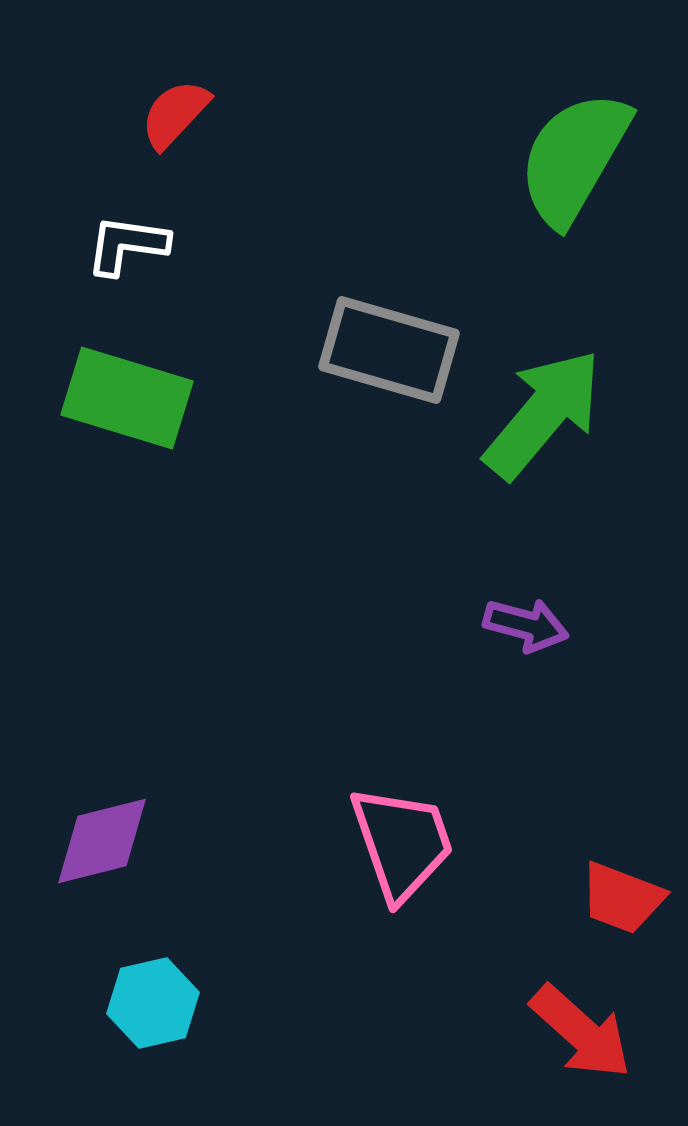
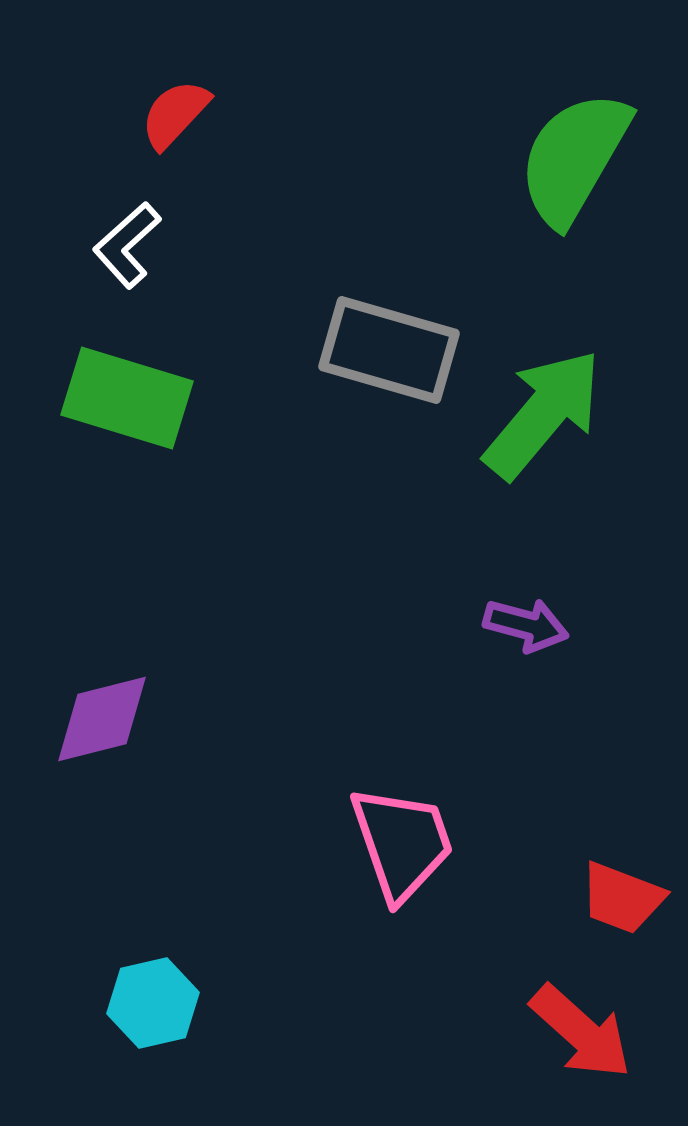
white L-shape: rotated 50 degrees counterclockwise
purple diamond: moved 122 px up
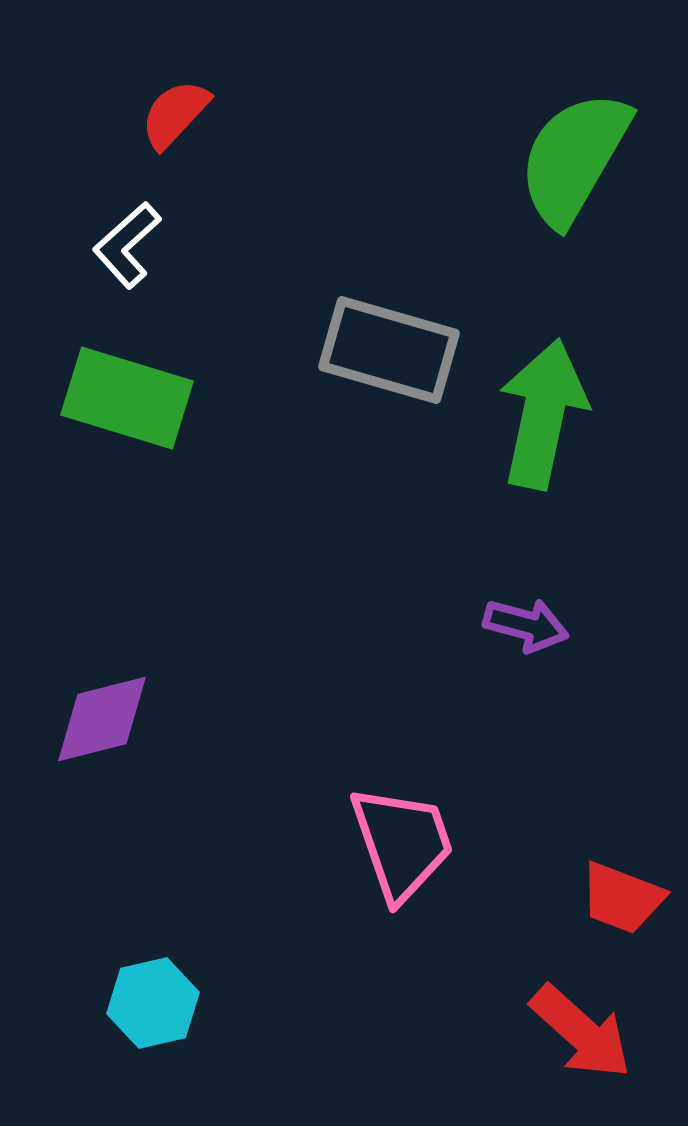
green arrow: rotated 28 degrees counterclockwise
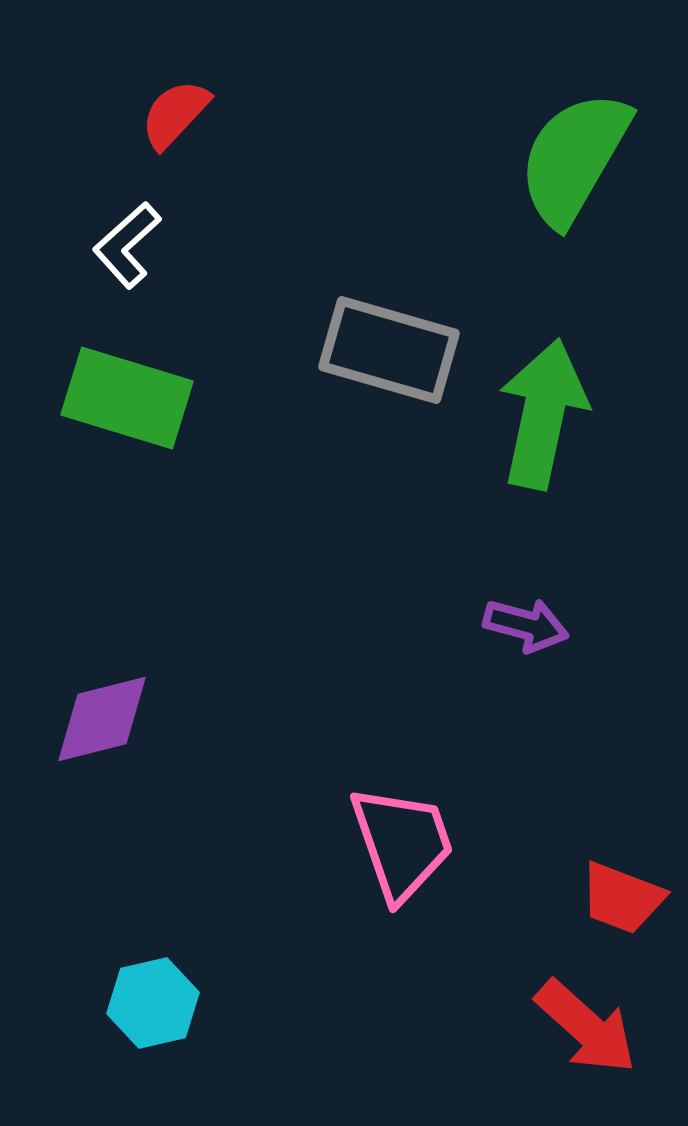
red arrow: moved 5 px right, 5 px up
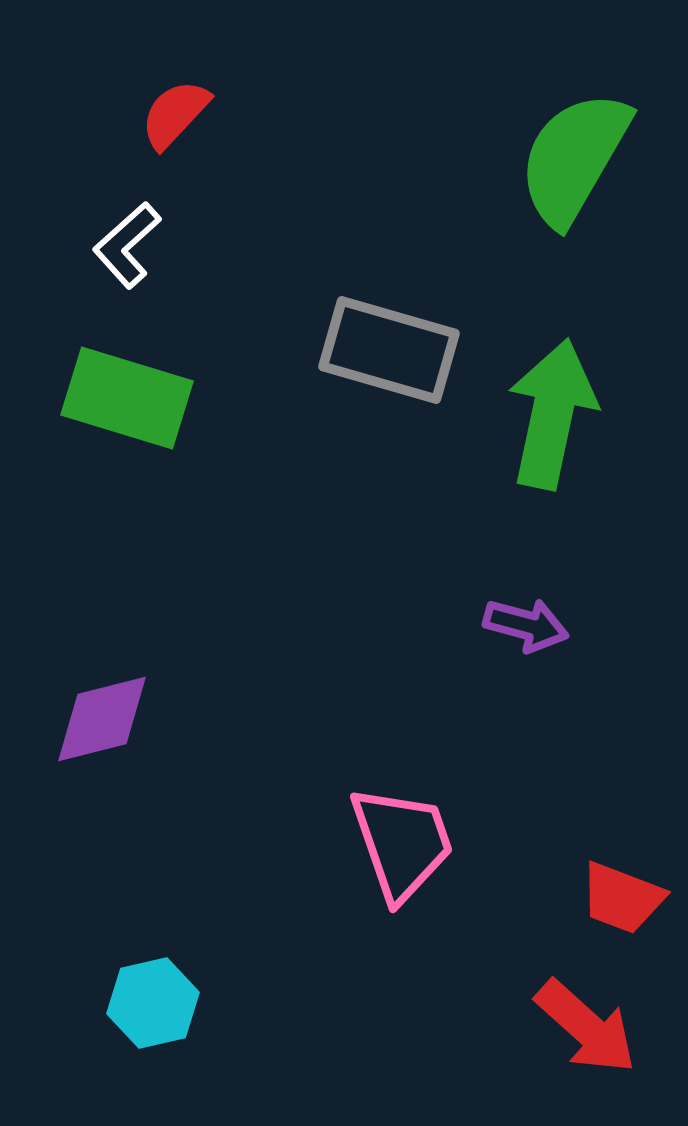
green arrow: moved 9 px right
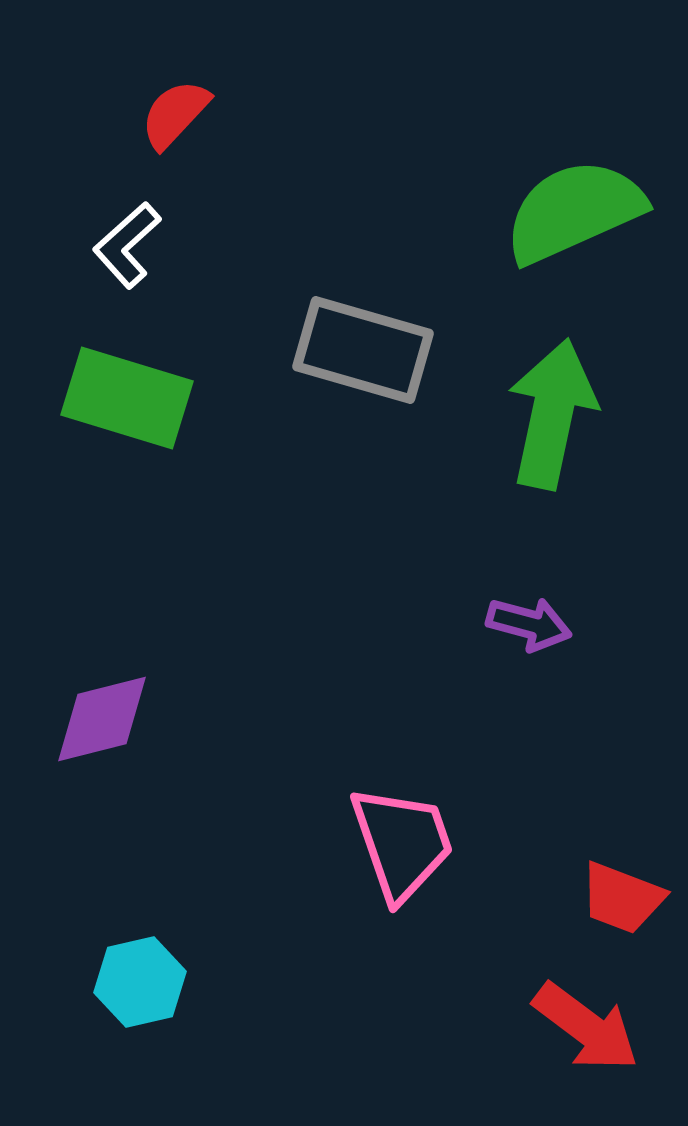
green semicircle: moved 53 px down; rotated 36 degrees clockwise
gray rectangle: moved 26 px left
purple arrow: moved 3 px right, 1 px up
cyan hexagon: moved 13 px left, 21 px up
red arrow: rotated 5 degrees counterclockwise
